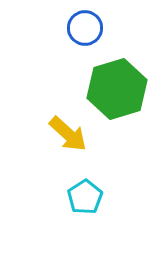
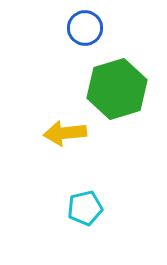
yellow arrow: moved 3 px left, 1 px up; rotated 132 degrees clockwise
cyan pentagon: moved 11 px down; rotated 20 degrees clockwise
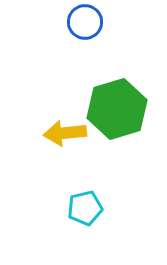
blue circle: moved 6 px up
green hexagon: moved 20 px down
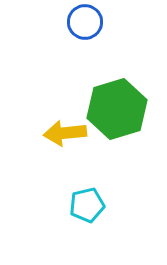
cyan pentagon: moved 2 px right, 3 px up
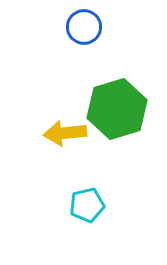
blue circle: moved 1 px left, 5 px down
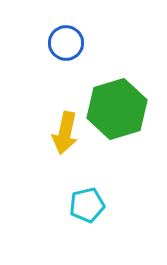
blue circle: moved 18 px left, 16 px down
yellow arrow: rotated 72 degrees counterclockwise
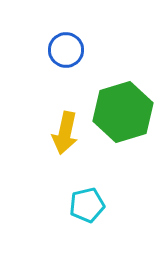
blue circle: moved 7 px down
green hexagon: moved 6 px right, 3 px down
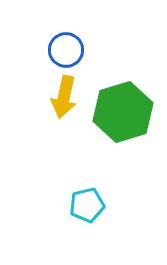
yellow arrow: moved 1 px left, 36 px up
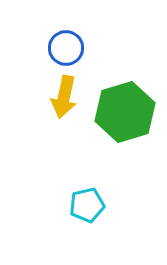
blue circle: moved 2 px up
green hexagon: moved 2 px right
